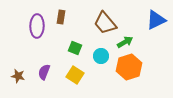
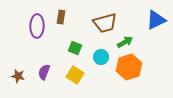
brown trapezoid: rotated 65 degrees counterclockwise
cyan circle: moved 1 px down
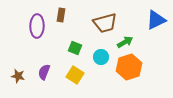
brown rectangle: moved 2 px up
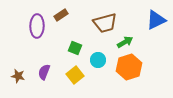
brown rectangle: rotated 48 degrees clockwise
cyan circle: moved 3 px left, 3 px down
yellow square: rotated 18 degrees clockwise
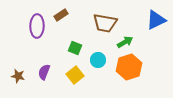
brown trapezoid: rotated 25 degrees clockwise
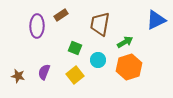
brown trapezoid: moved 5 px left, 1 px down; rotated 90 degrees clockwise
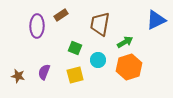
yellow square: rotated 24 degrees clockwise
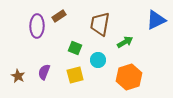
brown rectangle: moved 2 px left, 1 px down
orange hexagon: moved 10 px down
brown star: rotated 16 degrees clockwise
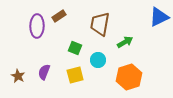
blue triangle: moved 3 px right, 3 px up
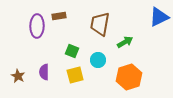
brown rectangle: rotated 24 degrees clockwise
green square: moved 3 px left, 3 px down
purple semicircle: rotated 21 degrees counterclockwise
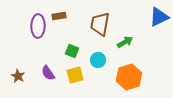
purple ellipse: moved 1 px right
purple semicircle: moved 4 px right, 1 px down; rotated 35 degrees counterclockwise
